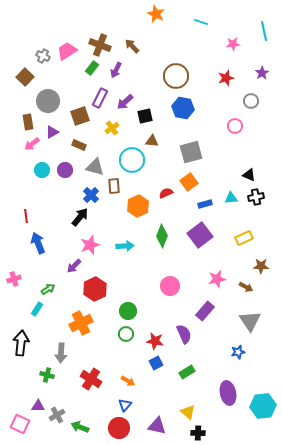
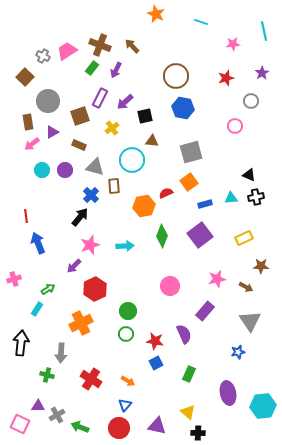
orange hexagon at (138, 206): moved 6 px right; rotated 15 degrees clockwise
green rectangle at (187, 372): moved 2 px right, 2 px down; rotated 35 degrees counterclockwise
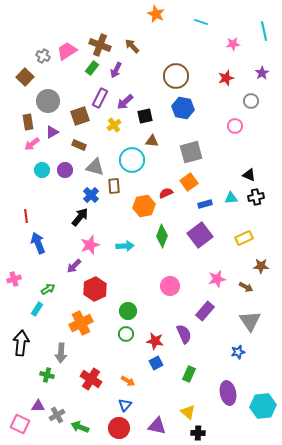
yellow cross at (112, 128): moved 2 px right, 3 px up
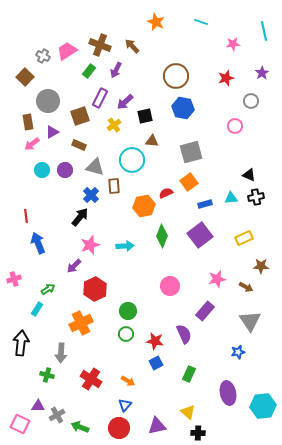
orange star at (156, 14): moved 8 px down
green rectangle at (92, 68): moved 3 px left, 3 px down
purple triangle at (157, 426): rotated 24 degrees counterclockwise
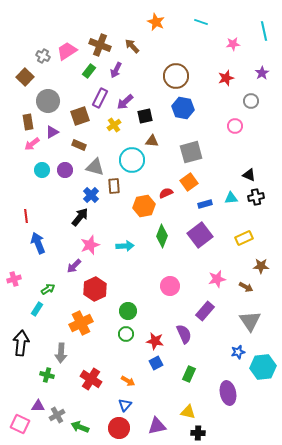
cyan hexagon at (263, 406): moved 39 px up
yellow triangle at (188, 412): rotated 28 degrees counterclockwise
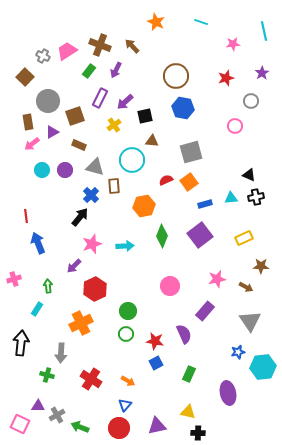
brown square at (80, 116): moved 5 px left
red semicircle at (166, 193): moved 13 px up
pink star at (90, 245): moved 2 px right, 1 px up
green arrow at (48, 289): moved 3 px up; rotated 64 degrees counterclockwise
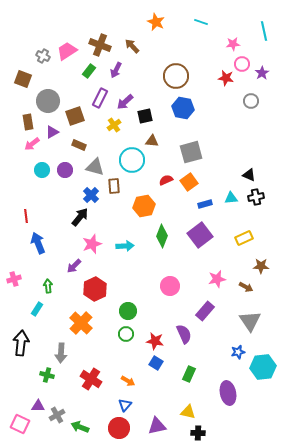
brown square at (25, 77): moved 2 px left, 2 px down; rotated 24 degrees counterclockwise
red star at (226, 78): rotated 28 degrees clockwise
pink circle at (235, 126): moved 7 px right, 62 px up
orange cross at (81, 323): rotated 20 degrees counterclockwise
blue square at (156, 363): rotated 32 degrees counterclockwise
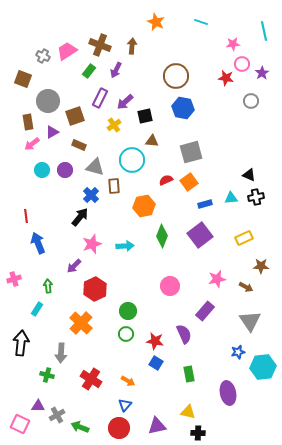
brown arrow at (132, 46): rotated 49 degrees clockwise
green rectangle at (189, 374): rotated 35 degrees counterclockwise
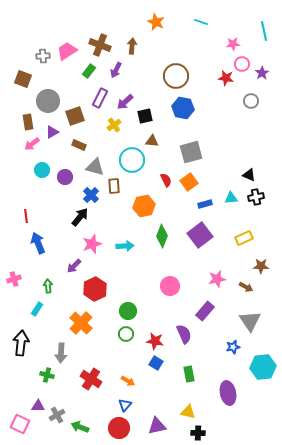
gray cross at (43, 56): rotated 32 degrees counterclockwise
purple circle at (65, 170): moved 7 px down
red semicircle at (166, 180): rotated 88 degrees clockwise
blue star at (238, 352): moved 5 px left, 5 px up
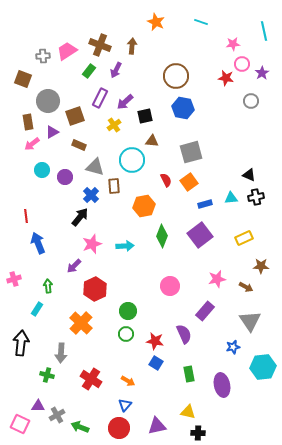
purple ellipse at (228, 393): moved 6 px left, 8 px up
